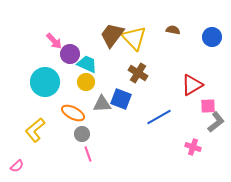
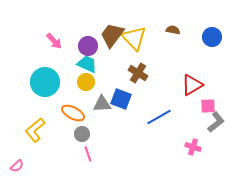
purple circle: moved 18 px right, 8 px up
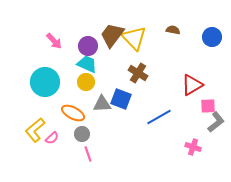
pink semicircle: moved 35 px right, 28 px up
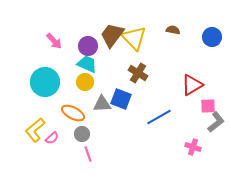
yellow circle: moved 1 px left
